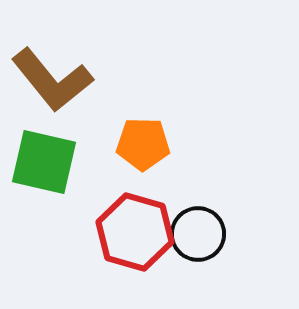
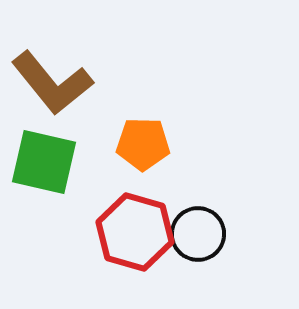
brown L-shape: moved 3 px down
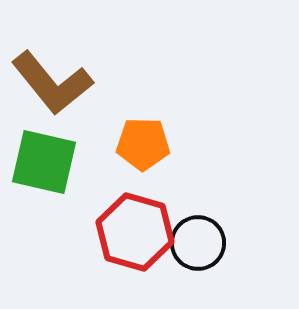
black circle: moved 9 px down
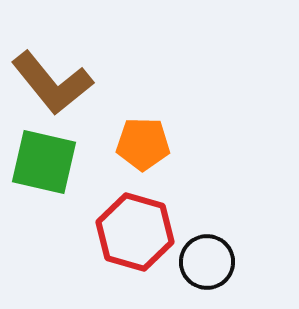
black circle: moved 9 px right, 19 px down
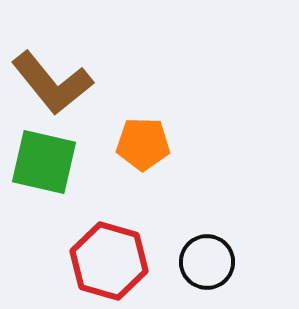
red hexagon: moved 26 px left, 29 px down
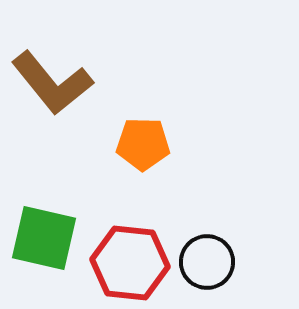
green square: moved 76 px down
red hexagon: moved 21 px right, 2 px down; rotated 10 degrees counterclockwise
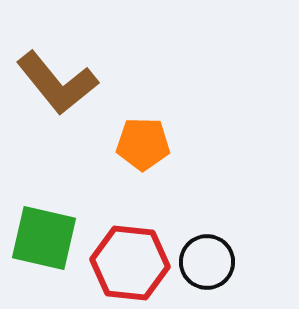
brown L-shape: moved 5 px right
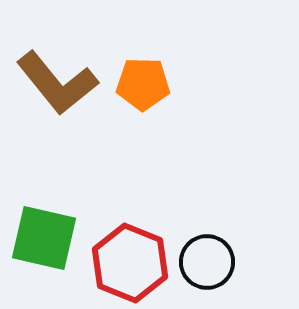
orange pentagon: moved 60 px up
red hexagon: rotated 16 degrees clockwise
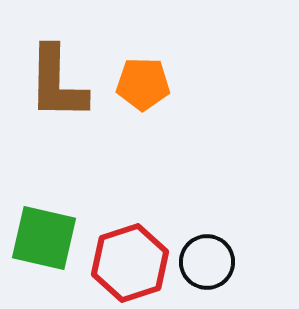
brown L-shape: rotated 40 degrees clockwise
red hexagon: rotated 20 degrees clockwise
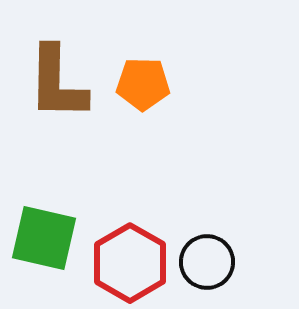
red hexagon: rotated 12 degrees counterclockwise
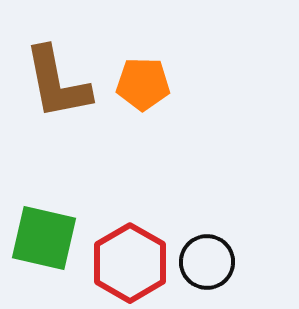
brown L-shape: rotated 12 degrees counterclockwise
